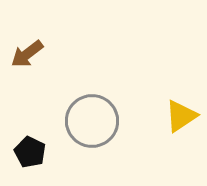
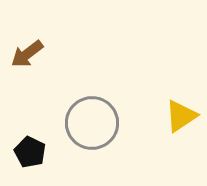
gray circle: moved 2 px down
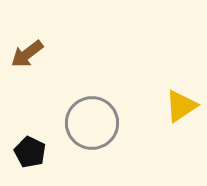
yellow triangle: moved 10 px up
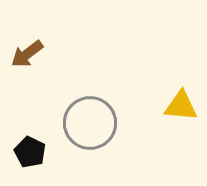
yellow triangle: rotated 39 degrees clockwise
gray circle: moved 2 px left
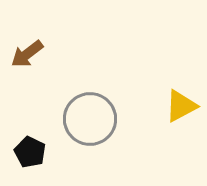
yellow triangle: rotated 33 degrees counterclockwise
gray circle: moved 4 px up
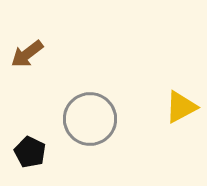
yellow triangle: moved 1 px down
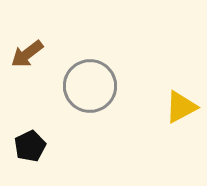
gray circle: moved 33 px up
black pentagon: moved 6 px up; rotated 20 degrees clockwise
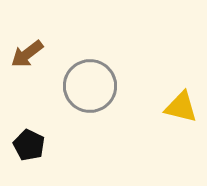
yellow triangle: rotated 42 degrees clockwise
black pentagon: moved 1 px left, 1 px up; rotated 20 degrees counterclockwise
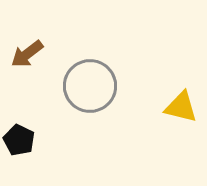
black pentagon: moved 10 px left, 5 px up
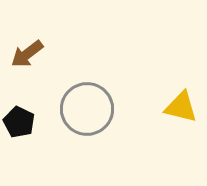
gray circle: moved 3 px left, 23 px down
black pentagon: moved 18 px up
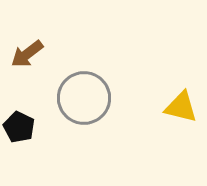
gray circle: moved 3 px left, 11 px up
black pentagon: moved 5 px down
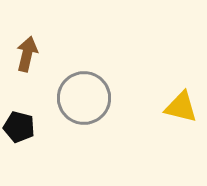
brown arrow: rotated 140 degrees clockwise
black pentagon: rotated 12 degrees counterclockwise
